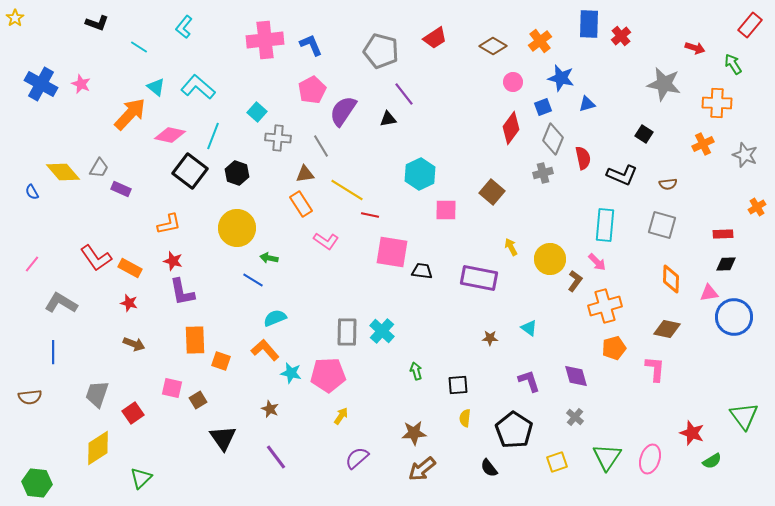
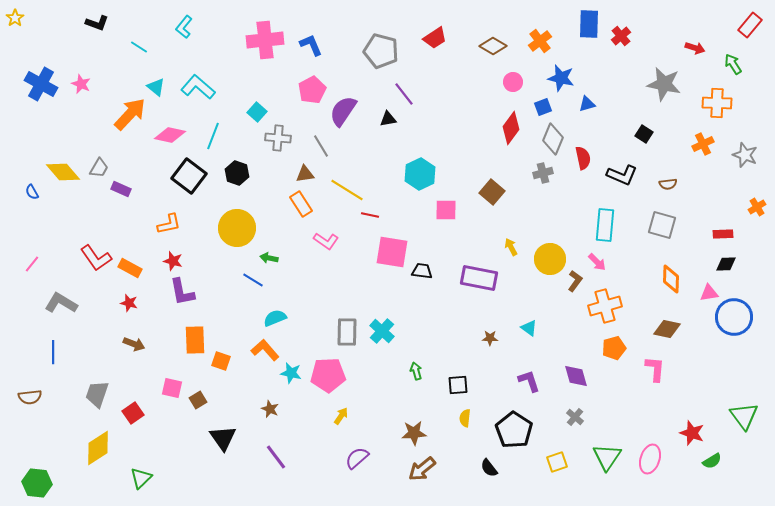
black square at (190, 171): moved 1 px left, 5 px down
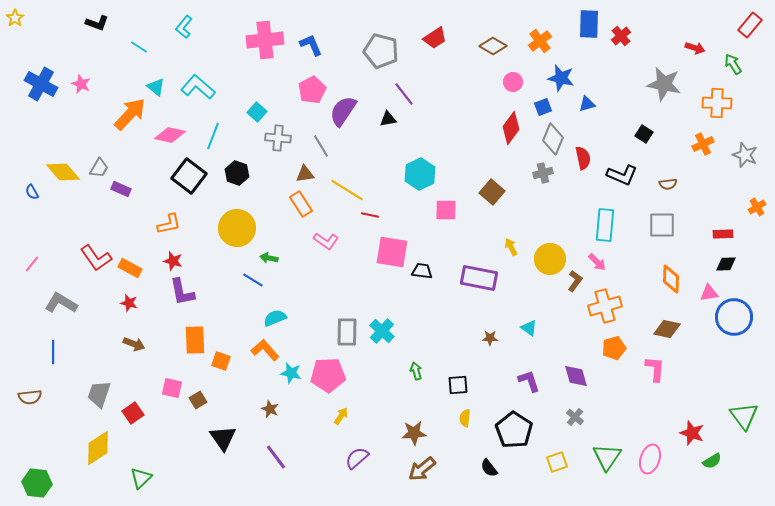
gray square at (662, 225): rotated 16 degrees counterclockwise
gray trapezoid at (97, 394): moved 2 px right
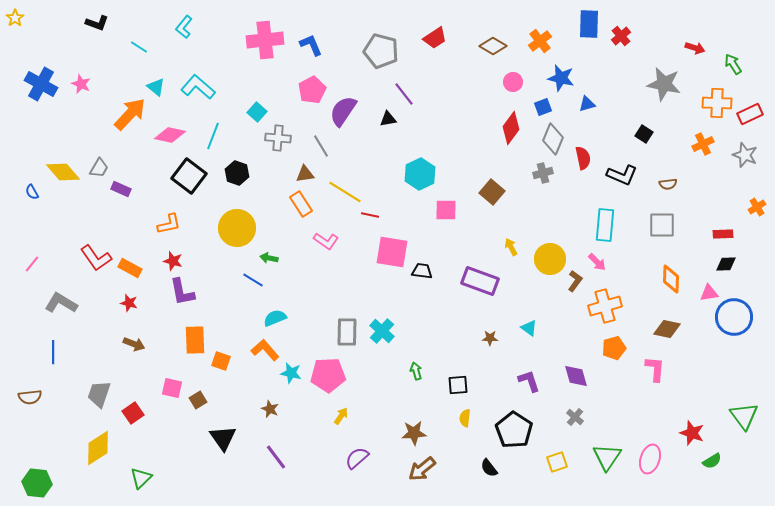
red rectangle at (750, 25): moved 89 px down; rotated 25 degrees clockwise
yellow line at (347, 190): moved 2 px left, 2 px down
purple rectangle at (479, 278): moved 1 px right, 3 px down; rotated 9 degrees clockwise
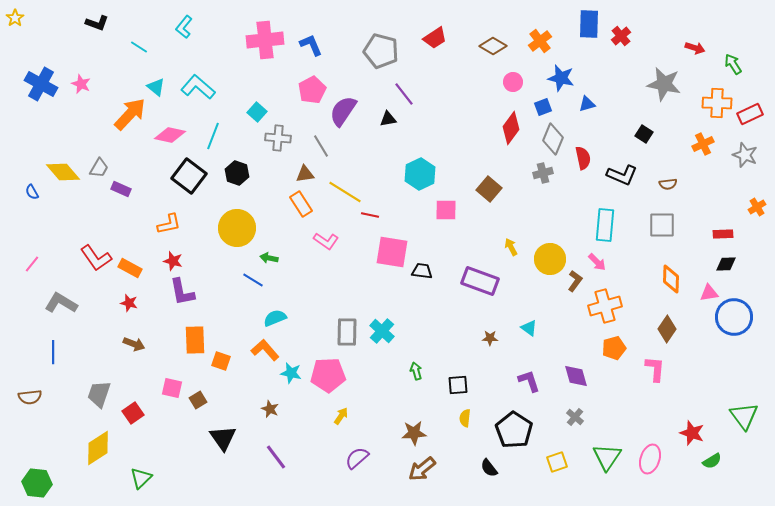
brown square at (492, 192): moved 3 px left, 3 px up
brown diamond at (667, 329): rotated 68 degrees counterclockwise
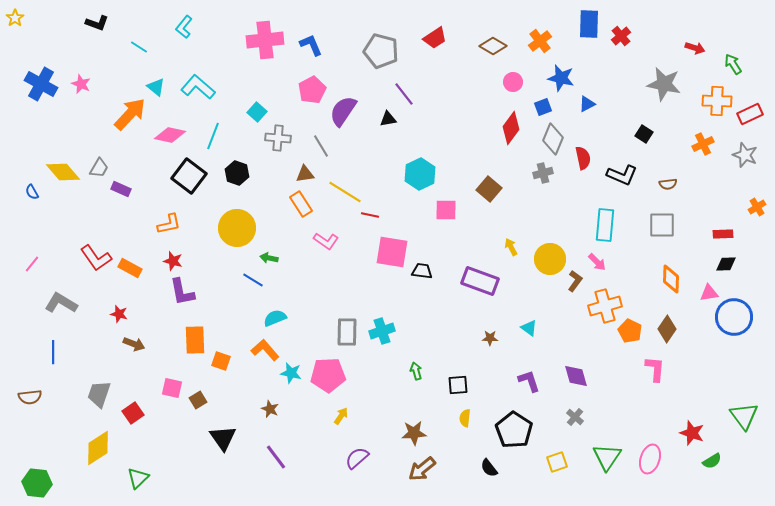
orange cross at (717, 103): moved 2 px up
blue triangle at (587, 104): rotated 12 degrees counterclockwise
red star at (129, 303): moved 10 px left, 11 px down
cyan cross at (382, 331): rotated 30 degrees clockwise
orange pentagon at (614, 348): moved 16 px right, 17 px up; rotated 30 degrees counterclockwise
green triangle at (141, 478): moved 3 px left
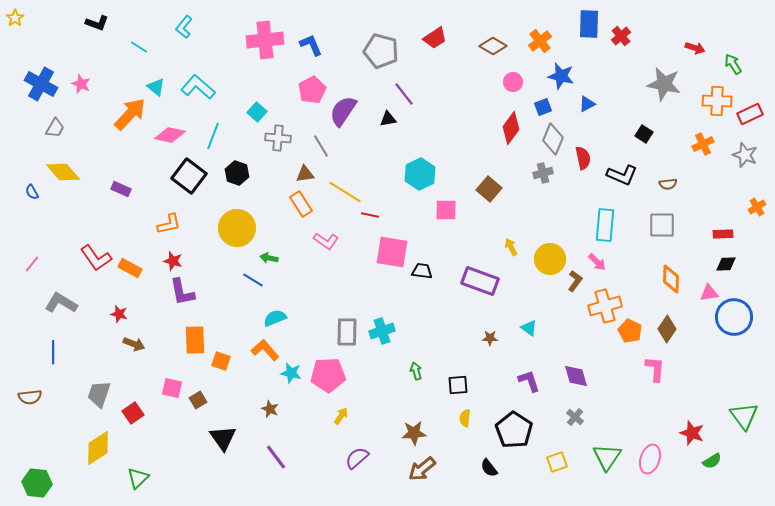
blue star at (561, 78): moved 2 px up
gray trapezoid at (99, 168): moved 44 px left, 40 px up
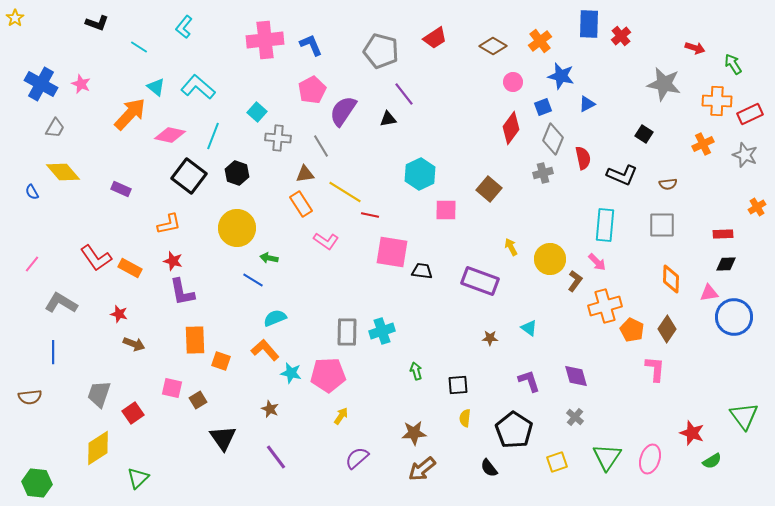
orange pentagon at (630, 331): moved 2 px right, 1 px up
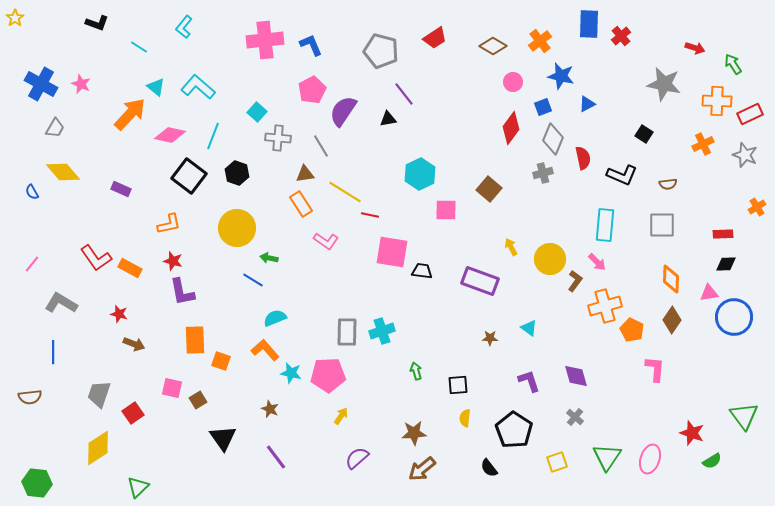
brown diamond at (667, 329): moved 5 px right, 9 px up
green triangle at (138, 478): moved 9 px down
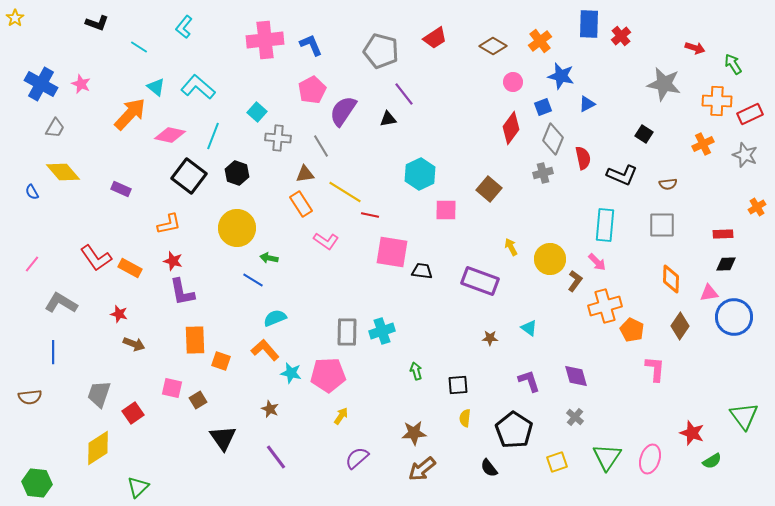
brown diamond at (672, 320): moved 8 px right, 6 px down
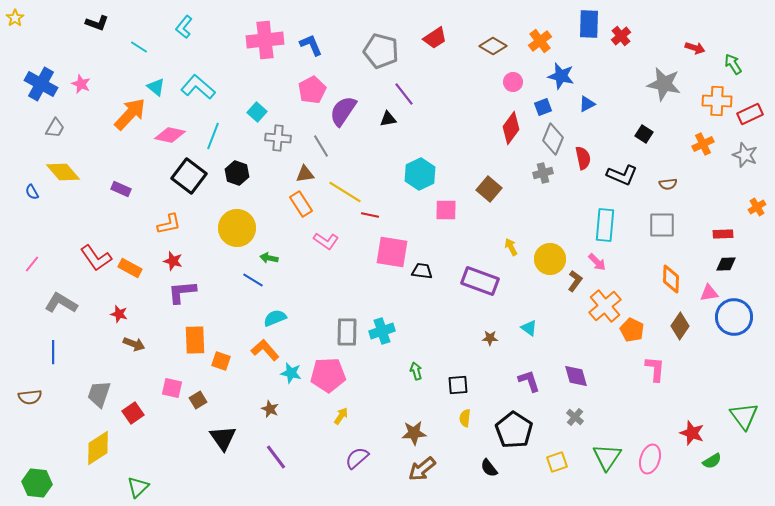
purple L-shape at (182, 292): rotated 96 degrees clockwise
orange cross at (605, 306): rotated 24 degrees counterclockwise
